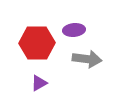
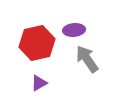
red hexagon: rotated 12 degrees counterclockwise
gray arrow: rotated 132 degrees counterclockwise
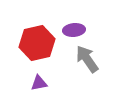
purple triangle: rotated 18 degrees clockwise
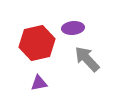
purple ellipse: moved 1 px left, 2 px up
gray arrow: rotated 8 degrees counterclockwise
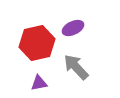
purple ellipse: rotated 20 degrees counterclockwise
gray arrow: moved 11 px left, 8 px down
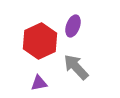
purple ellipse: moved 2 px up; rotated 45 degrees counterclockwise
red hexagon: moved 3 px right, 2 px up; rotated 12 degrees counterclockwise
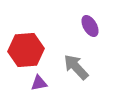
purple ellipse: moved 17 px right; rotated 50 degrees counterclockwise
red hexagon: moved 14 px left, 9 px down; rotated 20 degrees clockwise
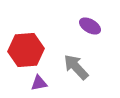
purple ellipse: rotated 30 degrees counterclockwise
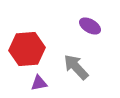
red hexagon: moved 1 px right, 1 px up
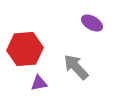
purple ellipse: moved 2 px right, 3 px up
red hexagon: moved 2 px left
